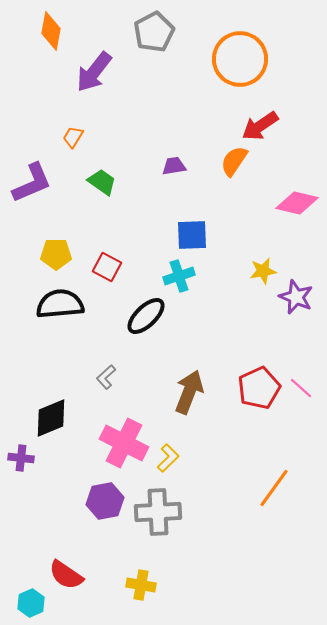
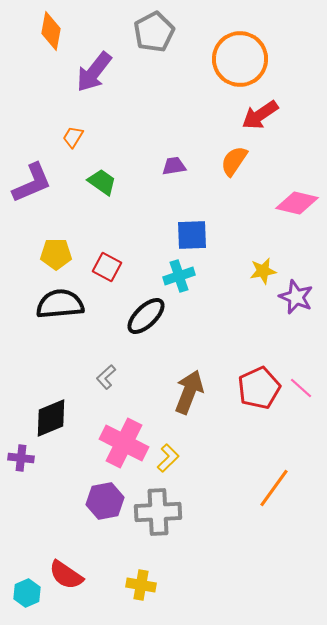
red arrow: moved 11 px up
cyan hexagon: moved 4 px left, 10 px up
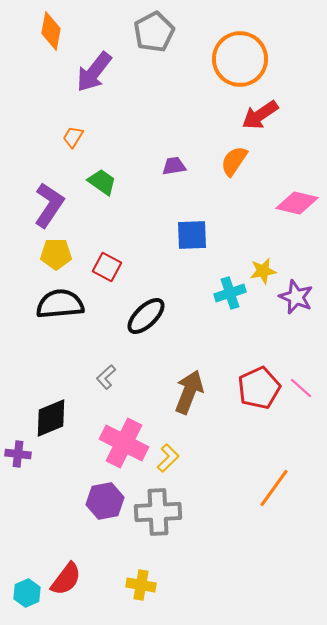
purple L-shape: moved 17 px right, 22 px down; rotated 33 degrees counterclockwise
cyan cross: moved 51 px right, 17 px down
purple cross: moved 3 px left, 4 px up
red semicircle: moved 4 px down; rotated 87 degrees counterclockwise
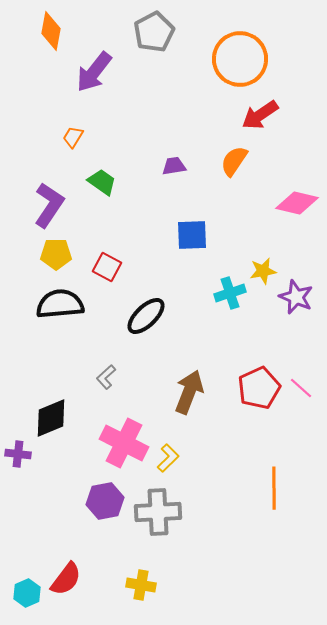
orange line: rotated 36 degrees counterclockwise
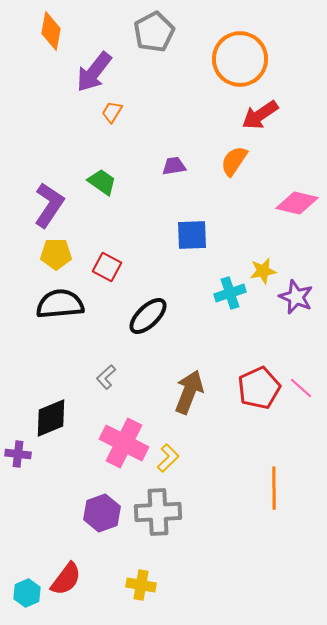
orange trapezoid: moved 39 px right, 25 px up
black ellipse: moved 2 px right
purple hexagon: moved 3 px left, 12 px down; rotated 9 degrees counterclockwise
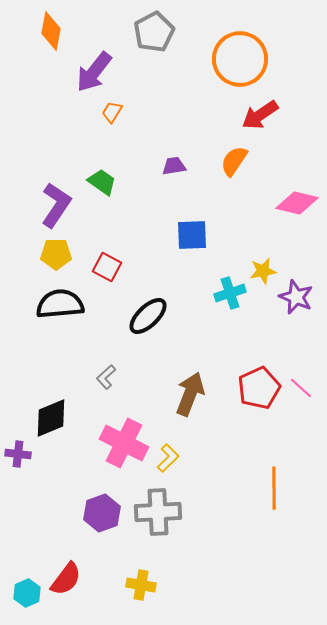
purple L-shape: moved 7 px right
brown arrow: moved 1 px right, 2 px down
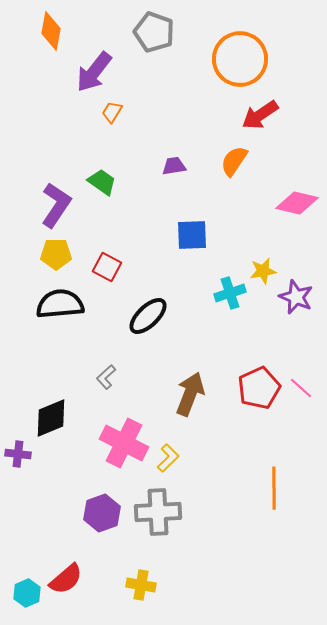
gray pentagon: rotated 24 degrees counterclockwise
red semicircle: rotated 12 degrees clockwise
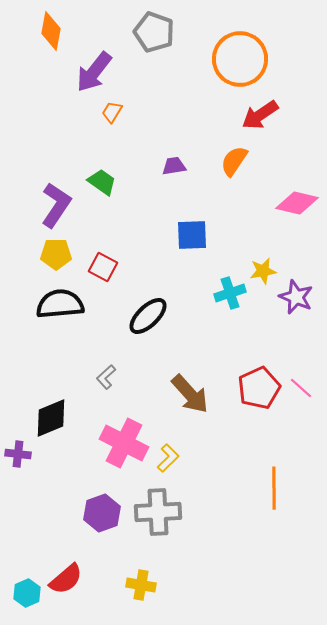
red square: moved 4 px left
brown arrow: rotated 117 degrees clockwise
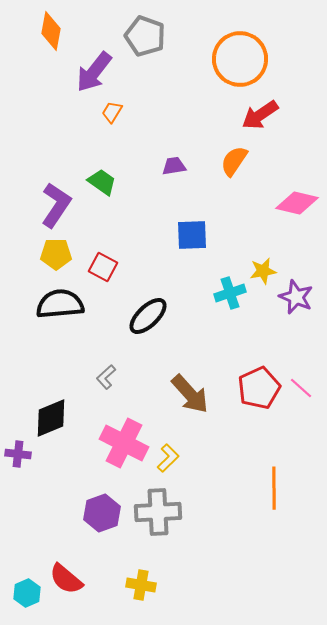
gray pentagon: moved 9 px left, 4 px down
red semicircle: rotated 81 degrees clockwise
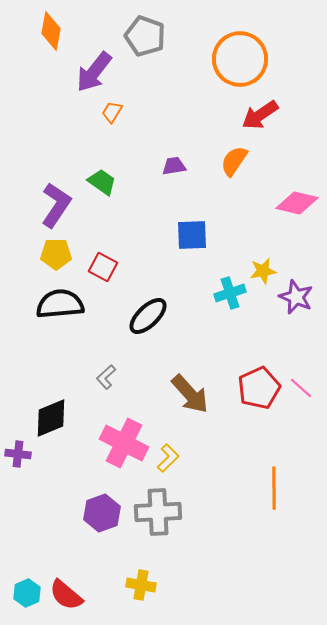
red semicircle: moved 16 px down
